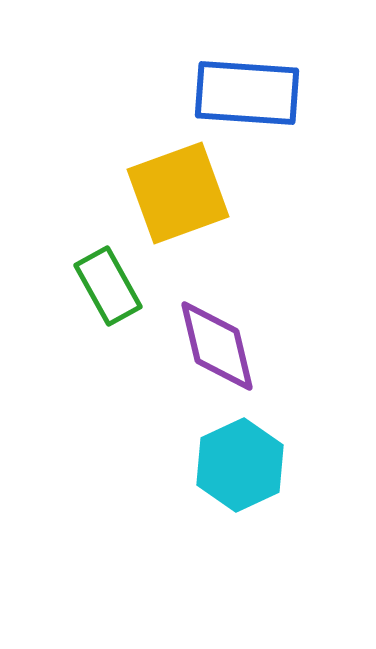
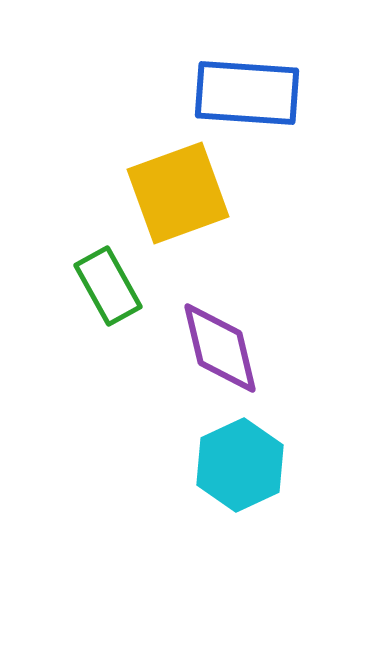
purple diamond: moved 3 px right, 2 px down
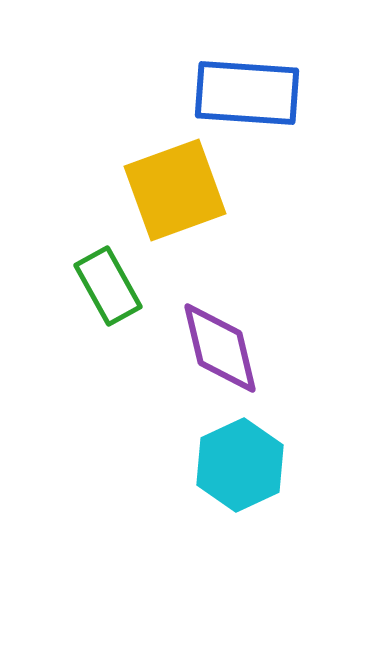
yellow square: moved 3 px left, 3 px up
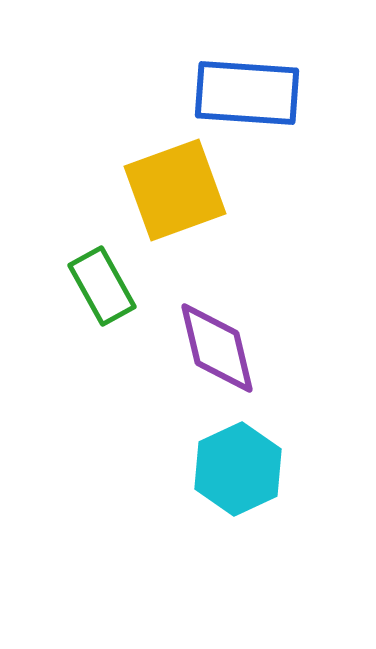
green rectangle: moved 6 px left
purple diamond: moved 3 px left
cyan hexagon: moved 2 px left, 4 px down
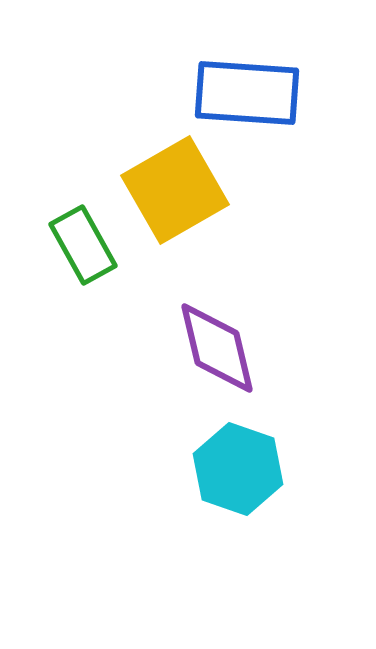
yellow square: rotated 10 degrees counterclockwise
green rectangle: moved 19 px left, 41 px up
cyan hexagon: rotated 16 degrees counterclockwise
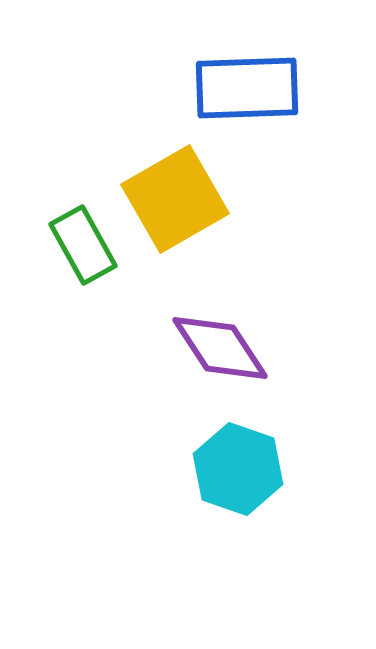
blue rectangle: moved 5 px up; rotated 6 degrees counterclockwise
yellow square: moved 9 px down
purple diamond: moved 3 px right; rotated 20 degrees counterclockwise
